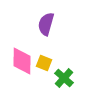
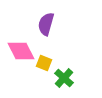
pink diamond: moved 1 px left, 10 px up; rotated 28 degrees counterclockwise
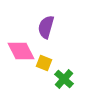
purple semicircle: moved 3 px down
green cross: moved 1 px down
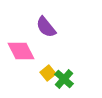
purple semicircle: rotated 55 degrees counterclockwise
yellow square: moved 4 px right, 10 px down; rotated 28 degrees clockwise
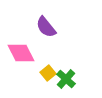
pink diamond: moved 2 px down
green cross: moved 2 px right
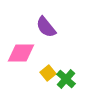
pink diamond: rotated 64 degrees counterclockwise
